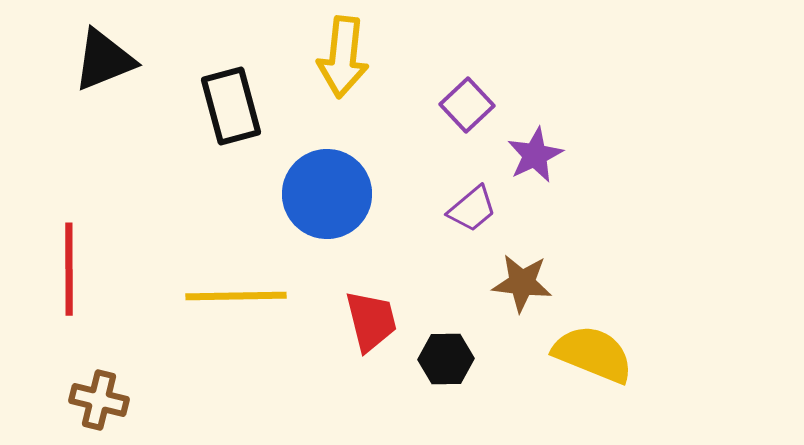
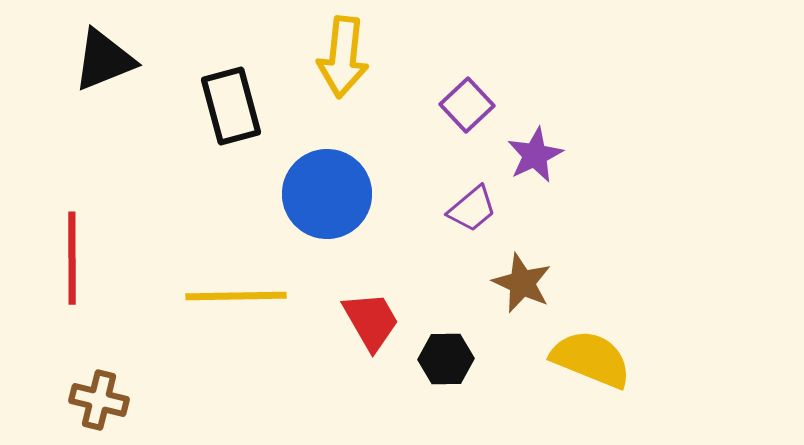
red line: moved 3 px right, 11 px up
brown star: rotated 18 degrees clockwise
red trapezoid: rotated 16 degrees counterclockwise
yellow semicircle: moved 2 px left, 5 px down
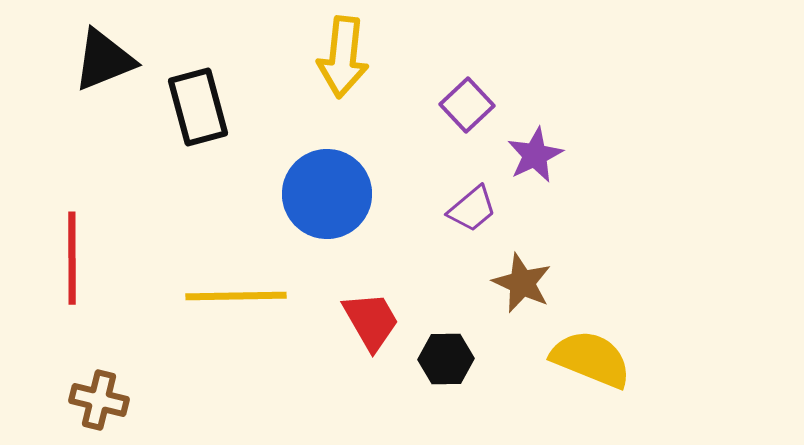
black rectangle: moved 33 px left, 1 px down
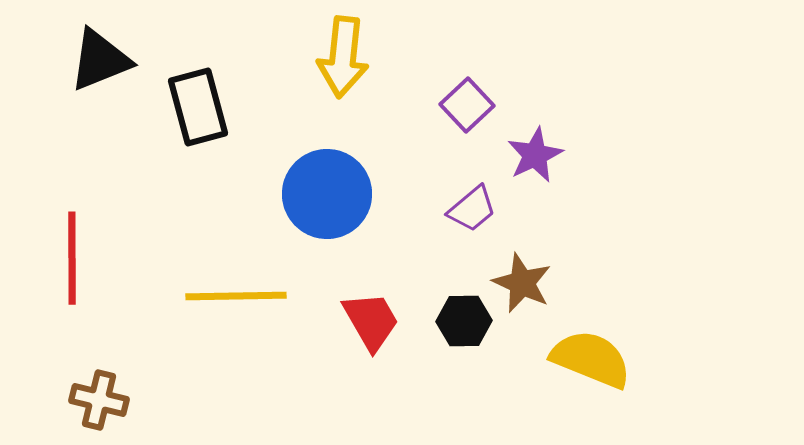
black triangle: moved 4 px left
black hexagon: moved 18 px right, 38 px up
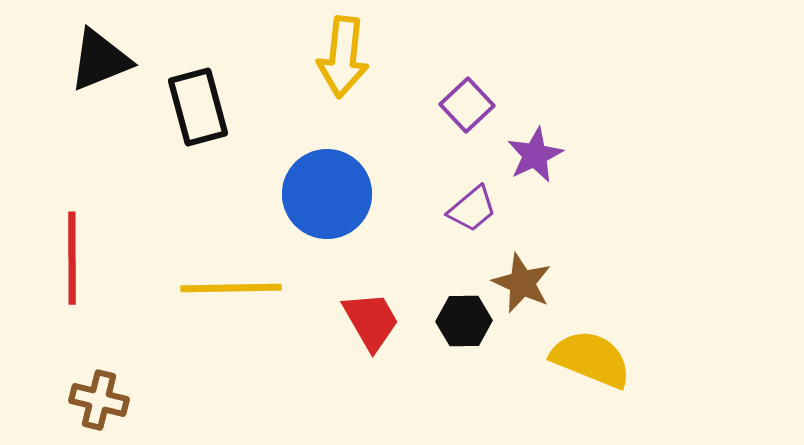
yellow line: moved 5 px left, 8 px up
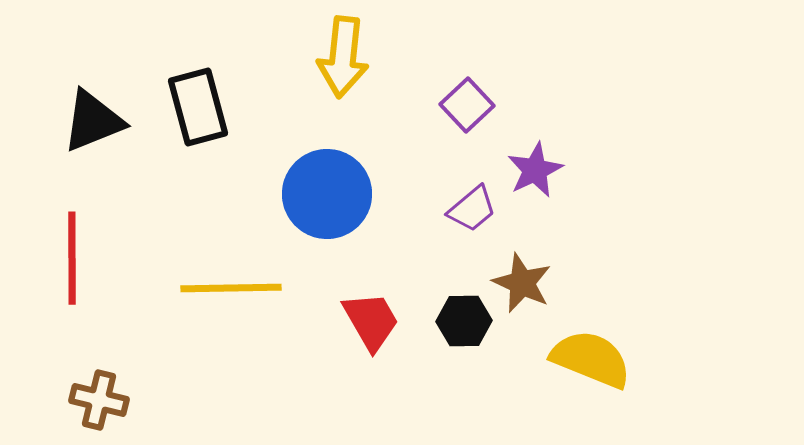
black triangle: moved 7 px left, 61 px down
purple star: moved 15 px down
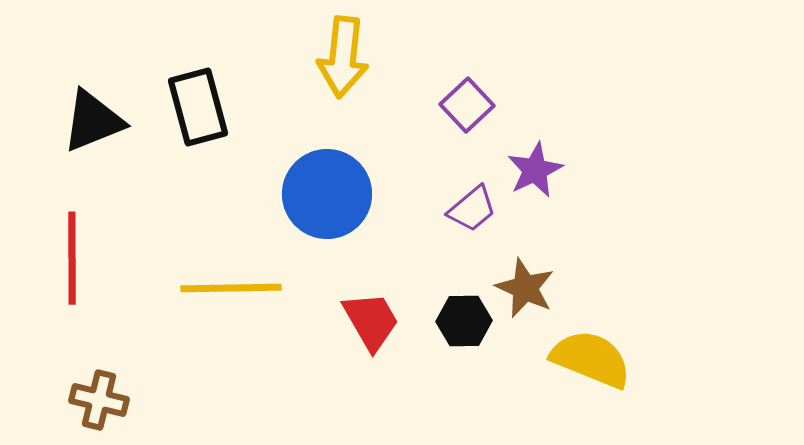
brown star: moved 3 px right, 5 px down
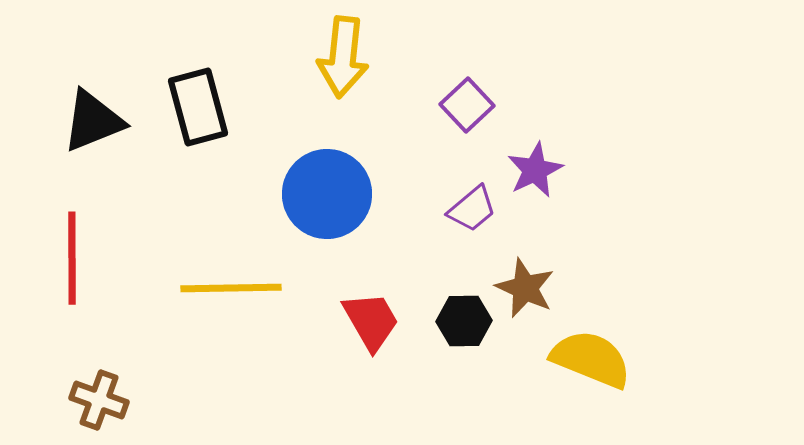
brown cross: rotated 6 degrees clockwise
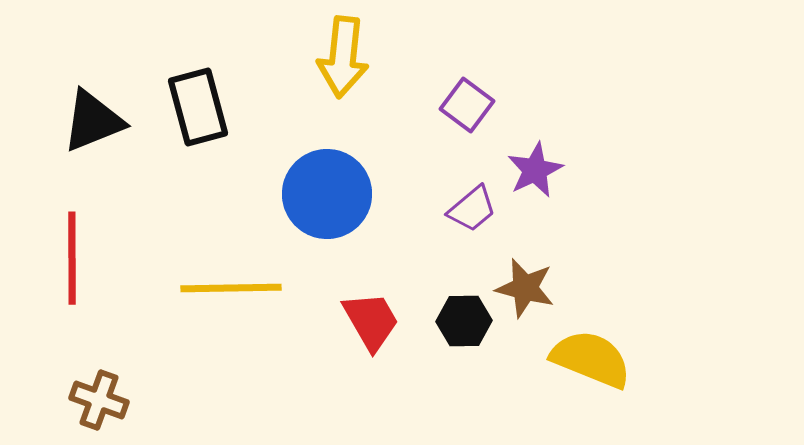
purple square: rotated 10 degrees counterclockwise
brown star: rotated 10 degrees counterclockwise
